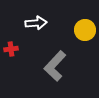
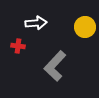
yellow circle: moved 3 px up
red cross: moved 7 px right, 3 px up; rotated 16 degrees clockwise
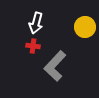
white arrow: rotated 110 degrees clockwise
red cross: moved 15 px right
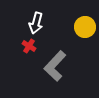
red cross: moved 4 px left; rotated 24 degrees clockwise
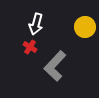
white arrow: moved 1 px down
red cross: moved 1 px right, 1 px down
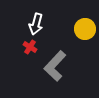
yellow circle: moved 2 px down
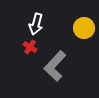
yellow circle: moved 1 px left, 1 px up
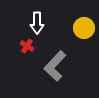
white arrow: moved 1 px right, 1 px up; rotated 15 degrees counterclockwise
red cross: moved 3 px left, 1 px up
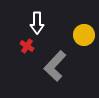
yellow circle: moved 7 px down
